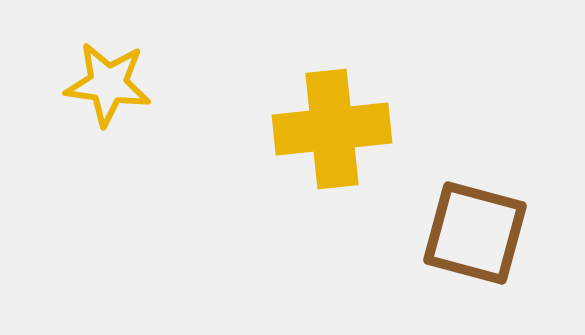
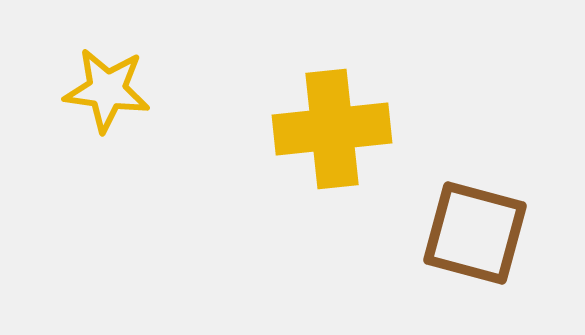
yellow star: moved 1 px left, 6 px down
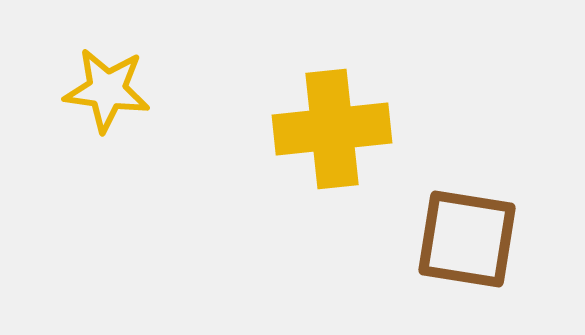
brown square: moved 8 px left, 6 px down; rotated 6 degrees counterclockwise
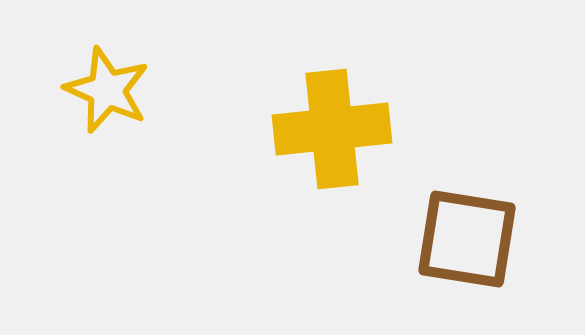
yellow star: rotated 16 degrees clockwise
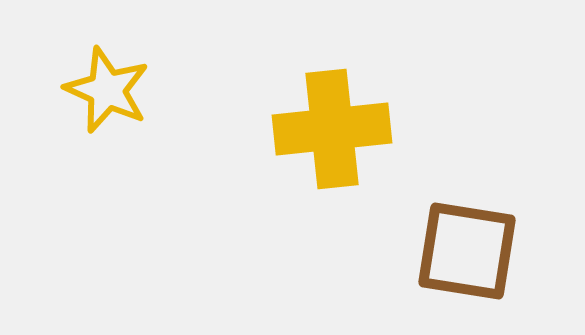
brown square: moved 12 px down
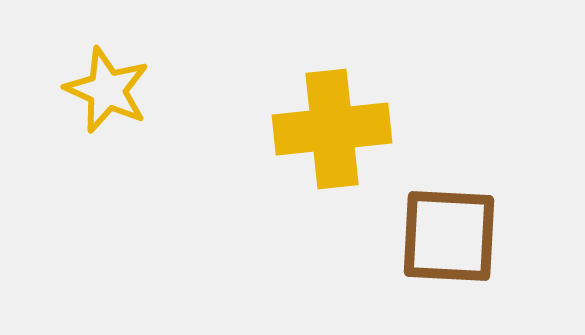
brown square: moved 18 px left, 15 px up; rotated 6 degrees counterclockwise
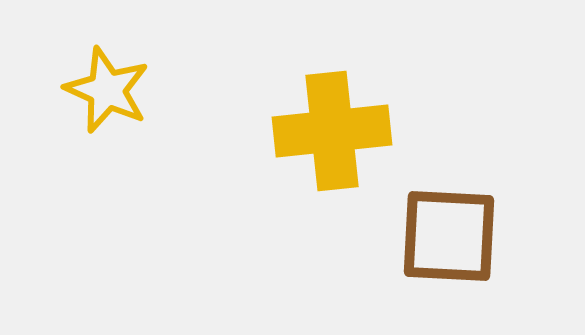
yellow cross: moved 2 px down
